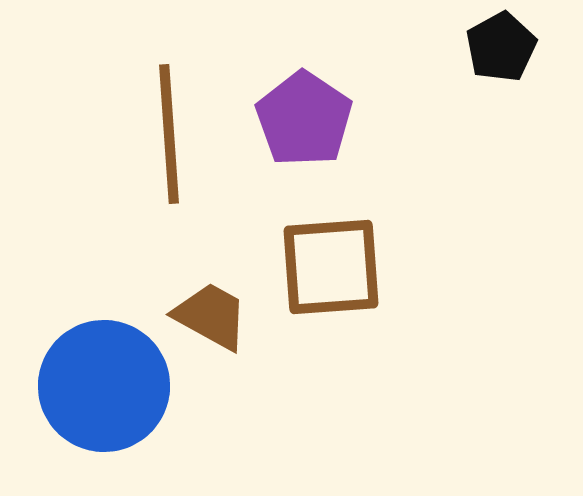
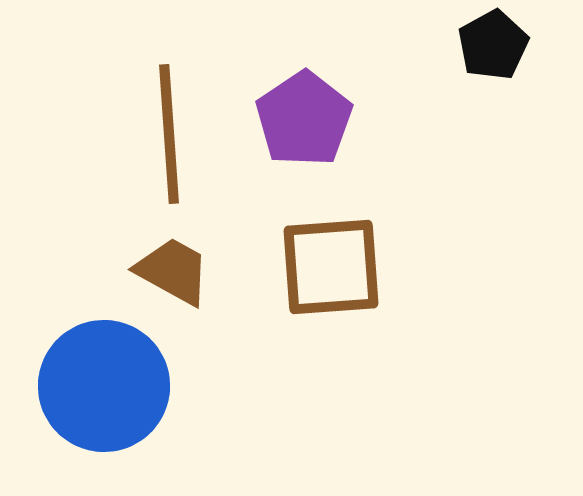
black pentagon: moved 8 px left, 2 px up
purple pentagon: rotated 4 degrees clockwise
brown trapezoid: moved 38 px left, 45 px up
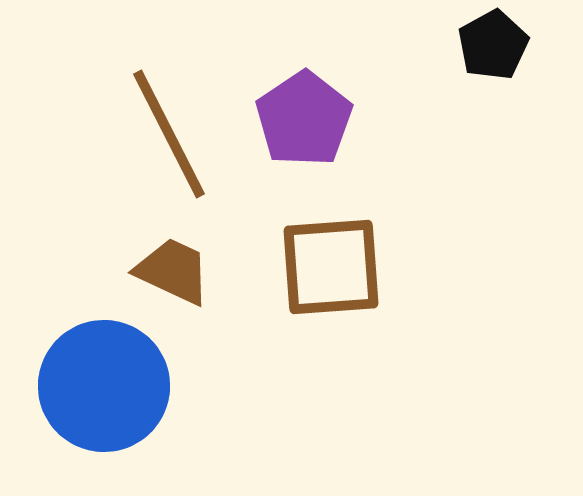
brown line: rotated 23 degrees counterclockwise
brown trapezoid: rotated 4 degrees counterclockwise
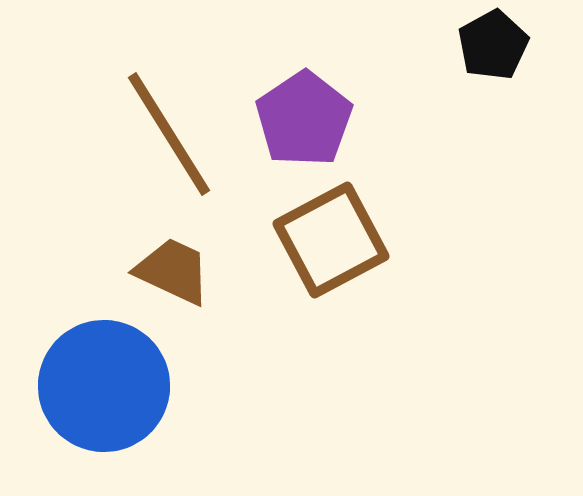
brown line: rotated 5 degrees counterclockwise
brown square: moved 27 px up; rotated 24 degrees counterclockwise
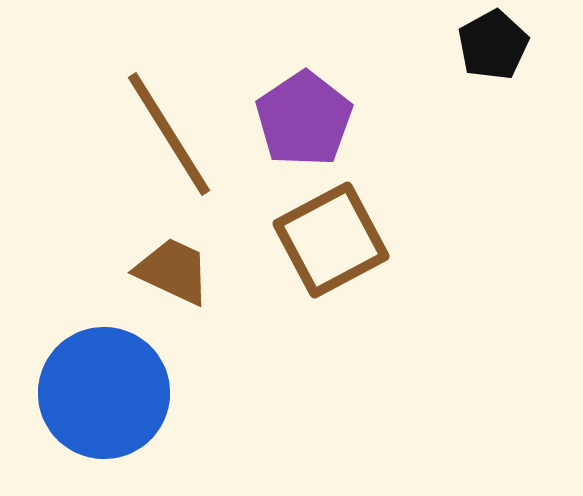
blue circle: moved 7 px down
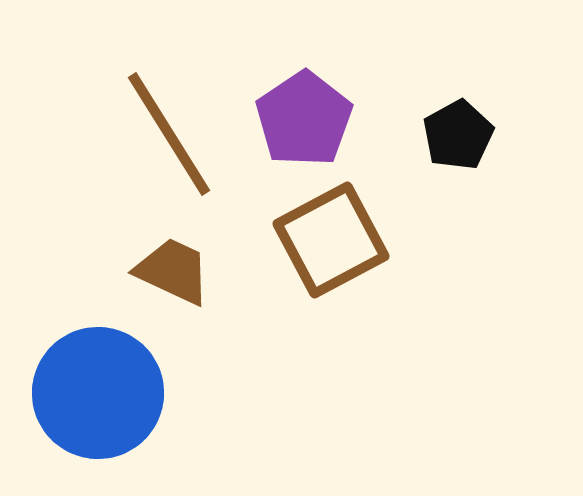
black pentagon: moved 35 px left, 90 px down
blue circle: moved 6 px left
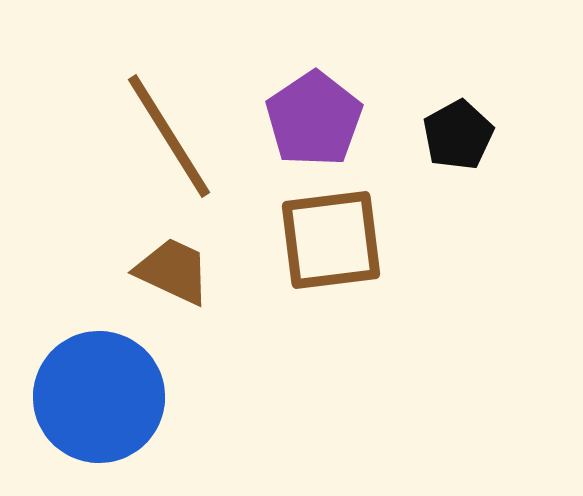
purple pentagon: moved 10 px right
brown line: moved 2 px down
brown square: rotated 21 degrees clockwise
blue circle: moved 1 px right, 4 px down
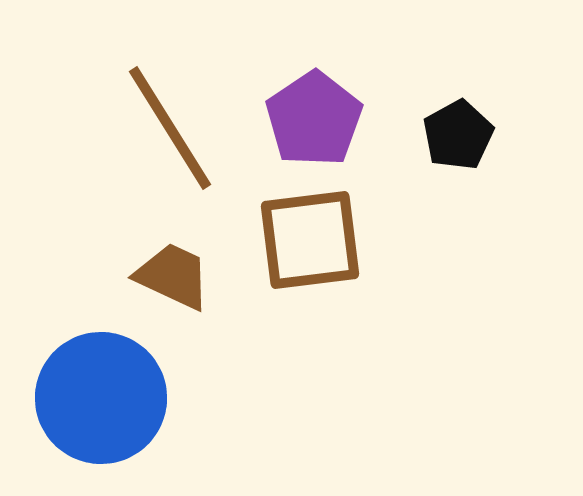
brown line: moved 1 px right, 8 px up
brown square: moved 21 px left
brown trapezoid: moved 5 px down
blue circle: moved 2 px right, 1 px down
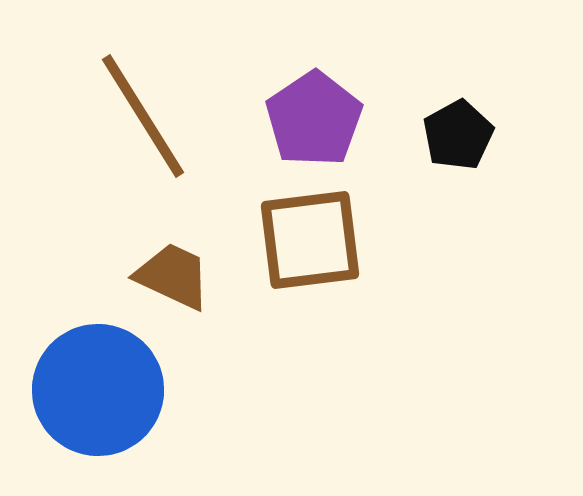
brown line: moved 27 px left, 12 px up
blue circle: moved 3 px left, 8 px up
